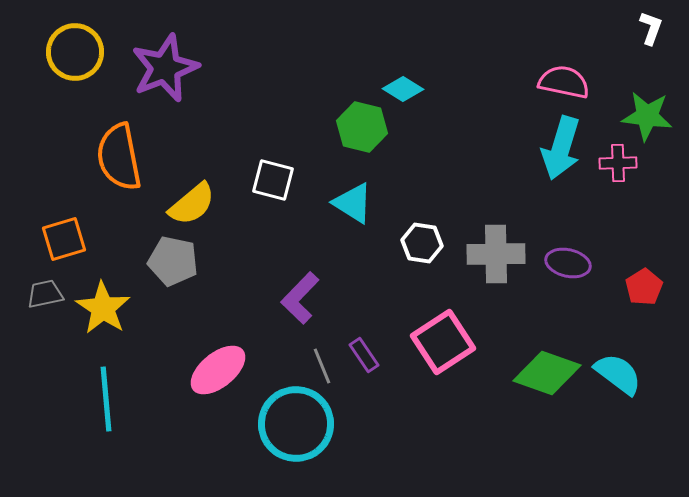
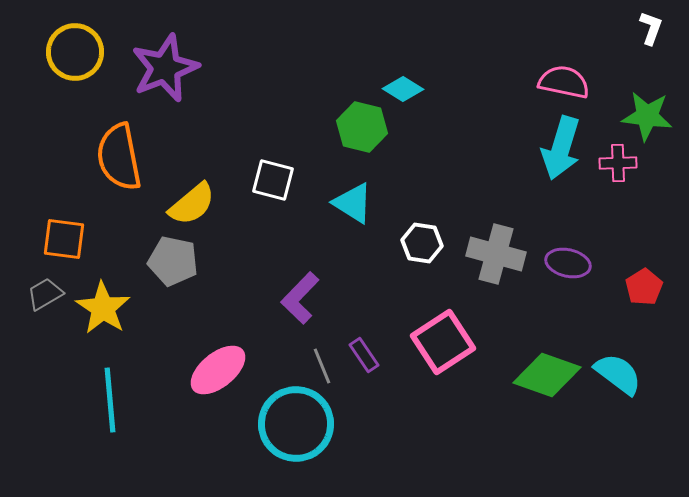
orange square: rotated 24 degrees clockwise
gray cross: rotated 16 degrees clockwise
gray trapezoid: rotated 18 degrees counterclockwise
green diamond: moved 2 px down
cyan line: moved 4 px right, 1 px down
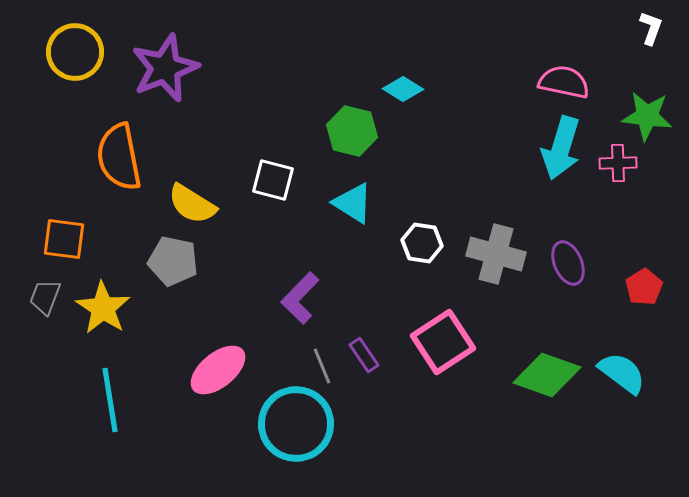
green hexagon: moved 10 px left, 4 px down
yellow semicircle: rotated 72 degrees clockwise
purple ellipse: rotated 54 degrees clockwise
gray trapezoid: moved 3 px down; rotated 39 degrees counterclockwise
cyan semicircle: moved 4 px right, 1 px up
cyan line: rotated 4 degrees counterclockwise
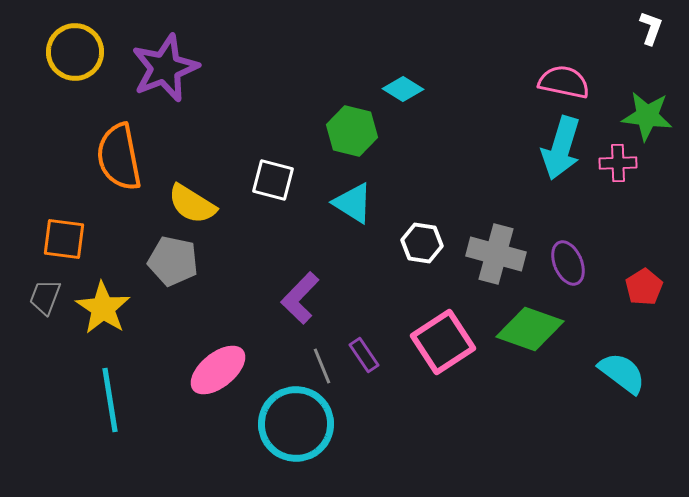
green diamond: moved 17 px left, 46 px up
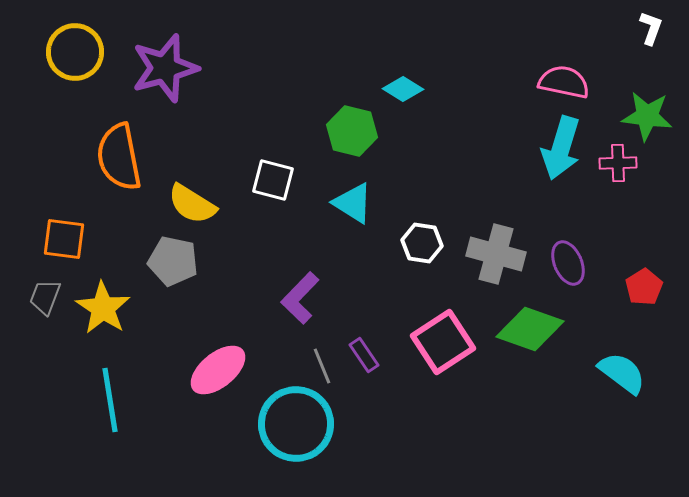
purple star: rotated 6 degrees clockwise
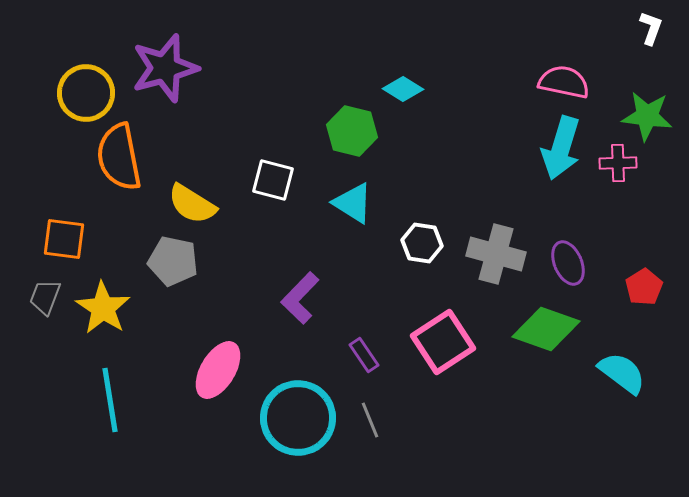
yellow circle: moved 11 px right, 41 px down
green diamond: moved 16 px right
gray line: moved 48 px right, 54 px down
pink ellipse: rotated 20 degrees counterclockwise
cyan circle: moved 2 px right, 6 px up
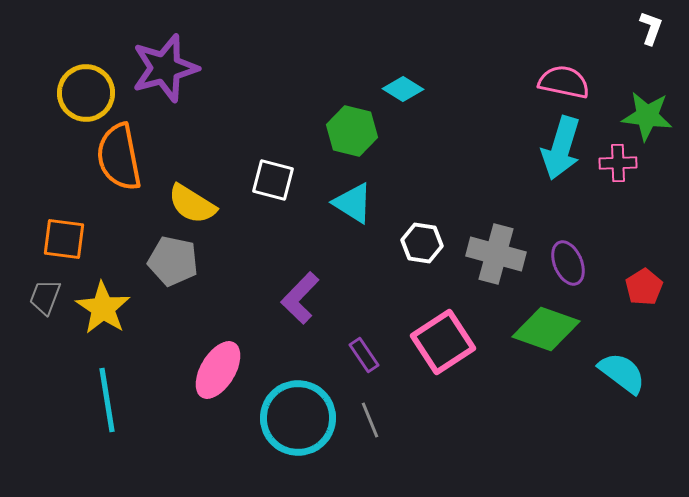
cyan line: moved 3 px left
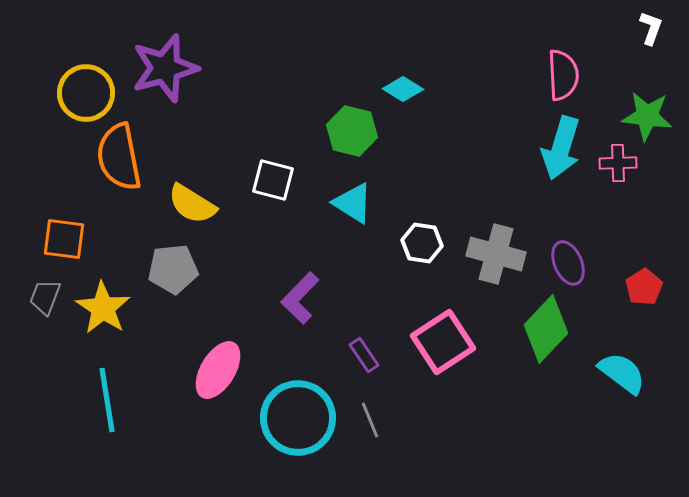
pink semicircle: moved 1 px left, 7 px up; rotated 75 degrees clockwise
gray pentagon: moved 8 px down; rotated 18 degrees counterclockwise
green diamond: rotated 66 degrees counterclockwise
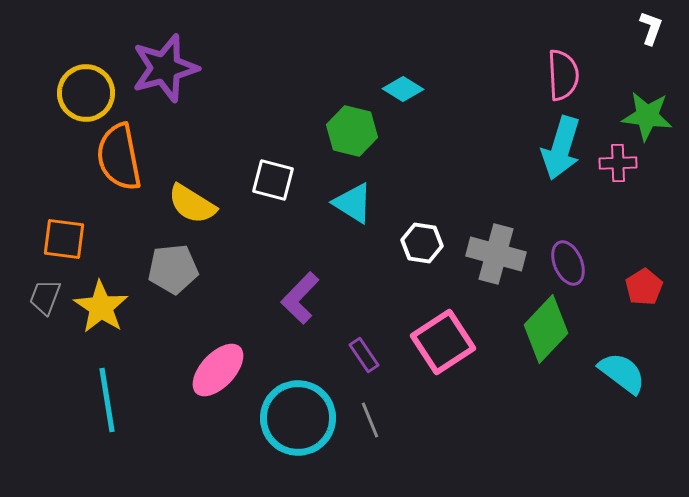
yellow star: moved 2 px left, 1 px up
pink ellipse: rotated 12 degrees clockwise
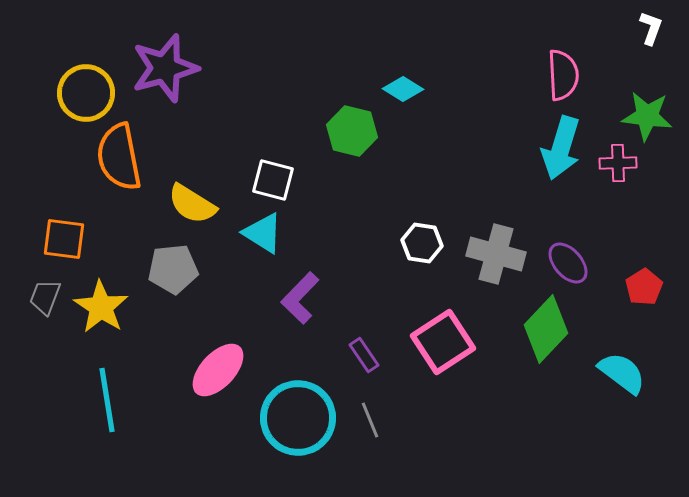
cyan triangle: moved 90 px left, 30 px down
purple ellipse: rotated 18 degrees counterclockwise
